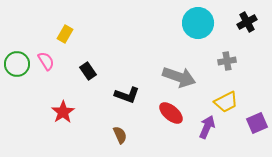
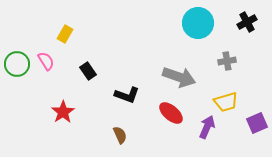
yellow trapezoid: rotated 10 degrees clockwise
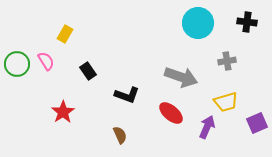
black cross: rotated 36 degrees clockwise
gray arrow: moved 2 px right
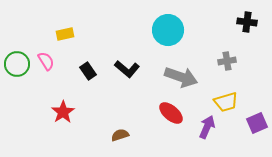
cyan circle: moved 30 px left, 7 px down
yellow rectangle: rotated 48 degrees clockwise
black L-shape: moved 26 px up; rotated 20 degrees clockwise
brown semicircle: rotated 84 degrees counterclockwise
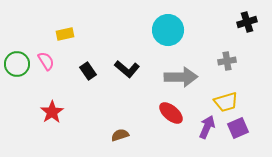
black cross: rotated 24 degrees counterclockwise
gray arrow: rotated 20 degrees counterclockwise
red star: moved 11 px left
purple square: moved 19 px left, 5 px down
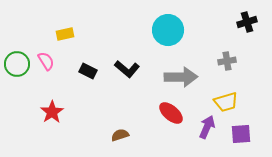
black rectangle: rotated 30 degrees counterclockwise
purple square: moved 3 px right, 6 px down; rotated 20 degrees clockwise
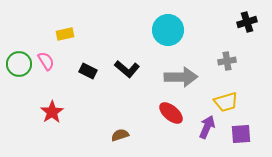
green circle: moved 2 px right
